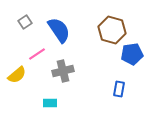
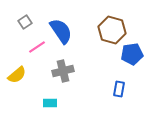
blue semicircle: moved 2 px right, 1 px down
pink line: moved 7 px up
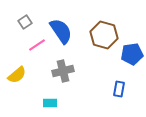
brown hexagon: moved 8 px left, 5 px down
pink line: moved 2 px up
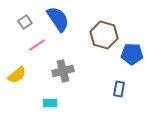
blue semicircle: moved 3 px left, 12 px up
blue pentagon: rotated 10 degrees clockwise
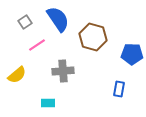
brown hexagon: moved 11 px left, 2 px down
gray cross: rotated 10 degrees clockwise
cyan rectangle: moved 2 px left
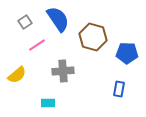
blue pentagon: moved 5 px left, 1 px up
